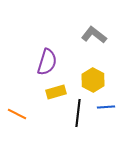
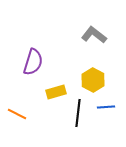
purple semicircle: moved 14 px left
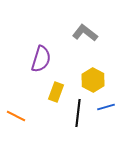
gray L-shape: moved 9 px left, 2 px up
purple semicircle: moved 8 px right, 3 px up
yellow rectangle: rotated 54 degrees counterclockwise
blue line: rotated 12 degrees counterclockwise
orange line: moved 1 px left, 2 px down
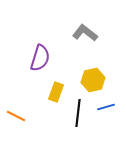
purple semicircle: moved 1 px left, 1 px up
yellow hexagon: rotated 20 degrees clockwise
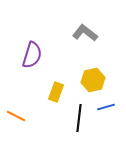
purple semicircle: moved 8 px left, 3 px up
black line: moved 1 px right, 5 px down
